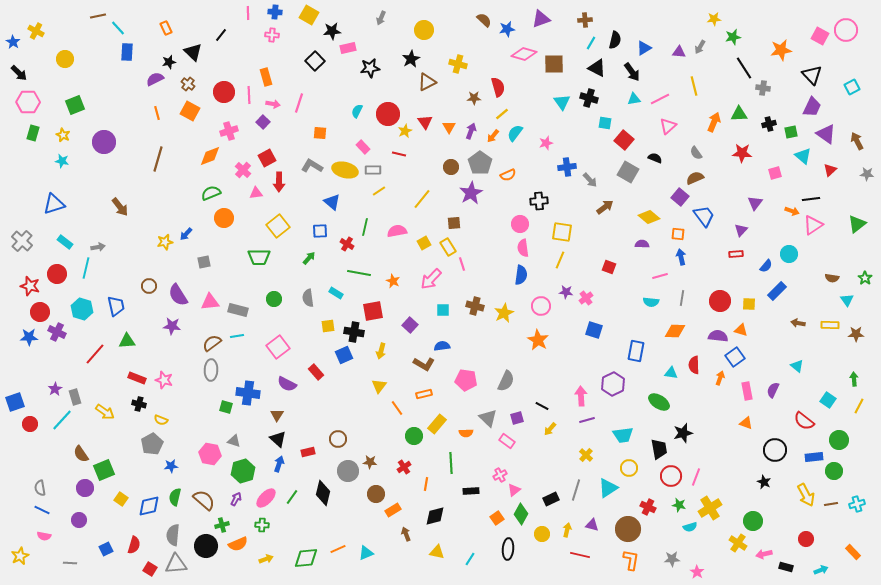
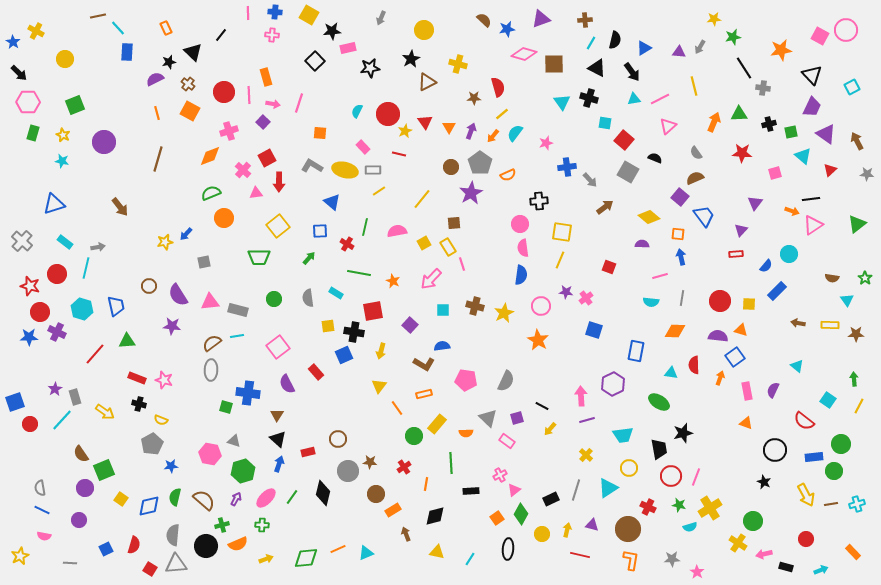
purple semicircle at (287, 384): rotated 36 degrees clockwise
green circle at (839, 440): moved 2 px right, 4 px down
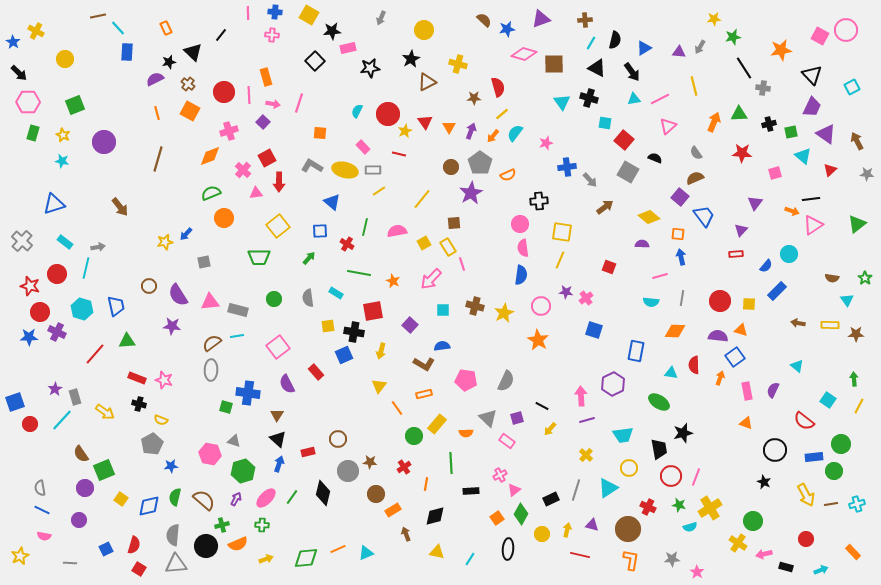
red square at (150, 569): moved 11 px left
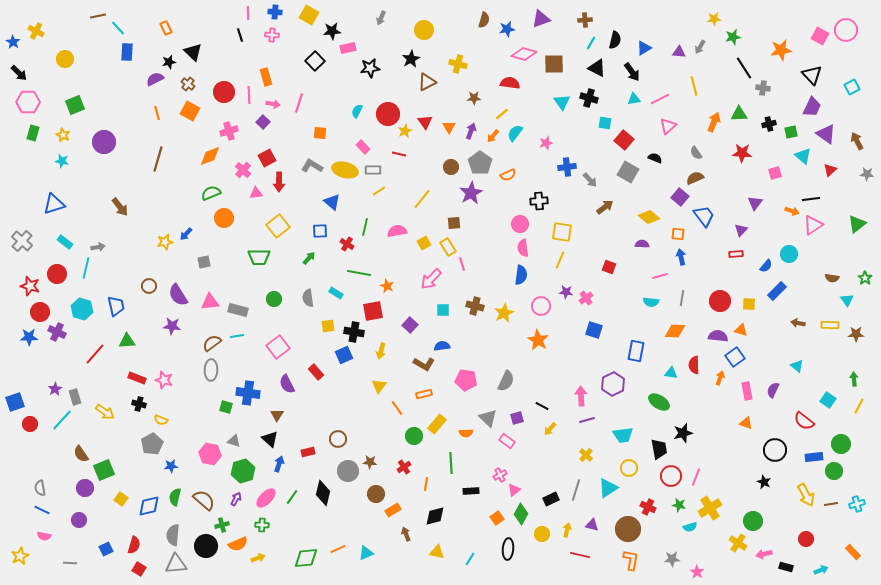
brown semicircle at (484, 20): rotated 63 degrees clockwise
black line at (221, 35): moved 19 px right; rotated 56 degrees counterclockwise
red semicircle at (498, 87): moved 12 px right, 4 px up; rotated 66 degrees counterclockwise
orange star at (393, 281): moved 6 px left, 5 px down
black triangle at (278, 439): moved 8 px left
yellow arrow at (266, 559): moved 8 px left, 1 px up
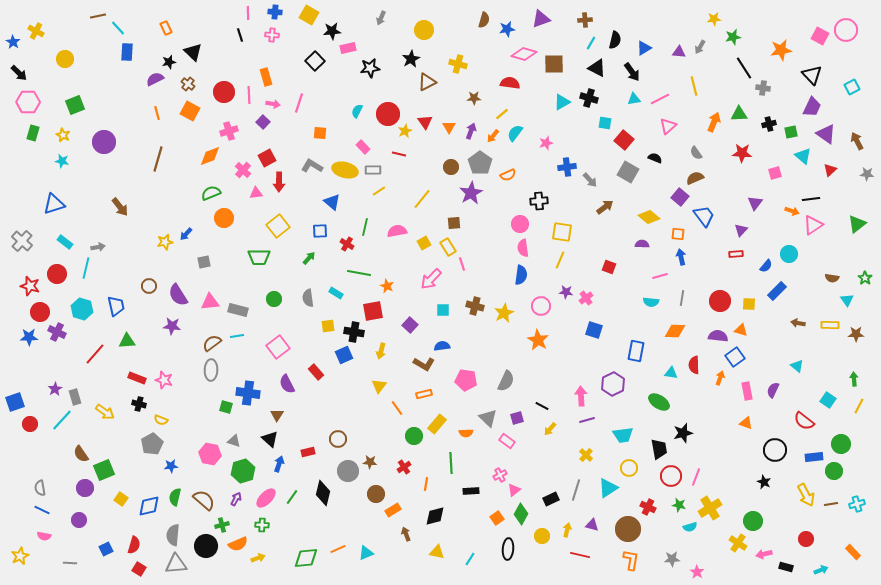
cyan triangle at (562, 102): rotated 36 degrees clockwise
yellow circle at (542, 534): moved 2 px down
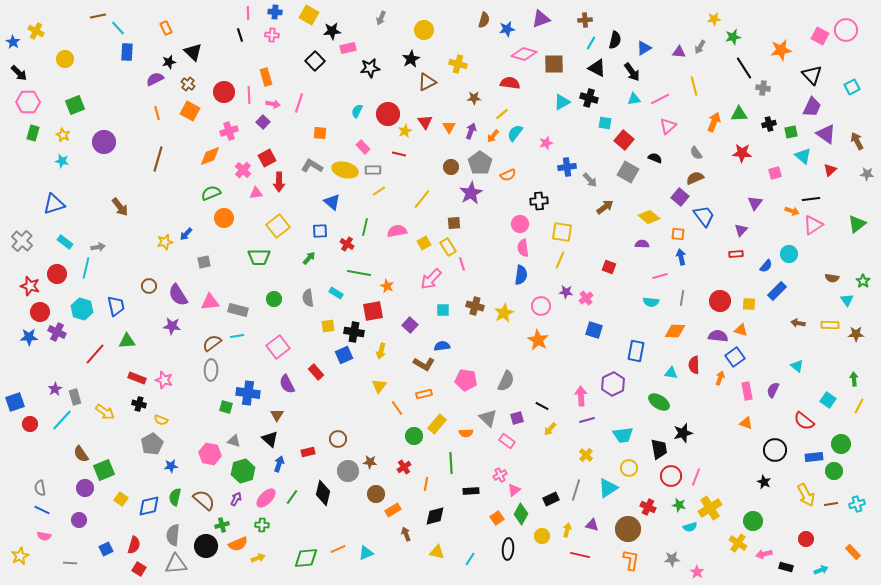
green star at (865, 278): moved 2 px left, 3 px down
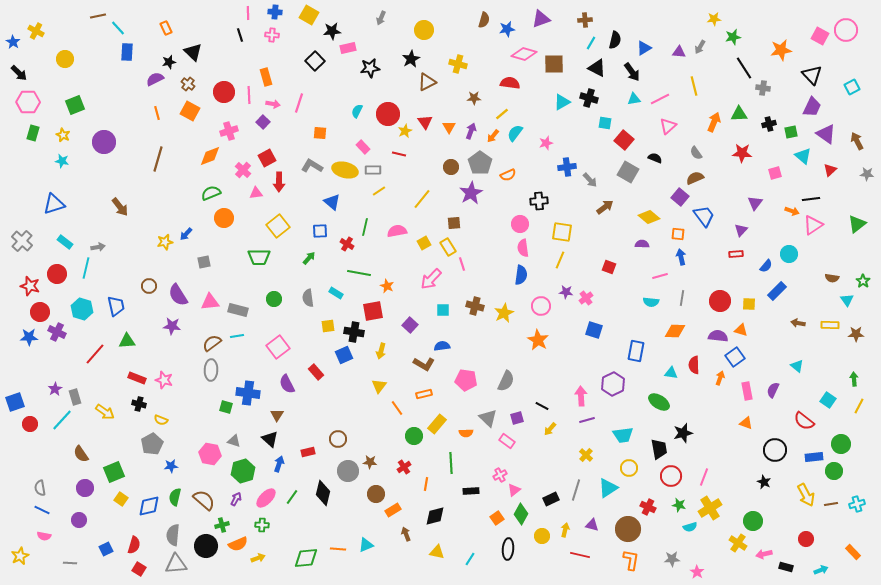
green square at (104, 470): moved 10 px right, 2 px down
pink line at (696, 477): moved 8 px right
yellow arrow at (567, 530): moved 2 px left
orange line at (338, 549): rotated 28 degrees clockwise
cyan triangle at (366, 553): moved 8 px up
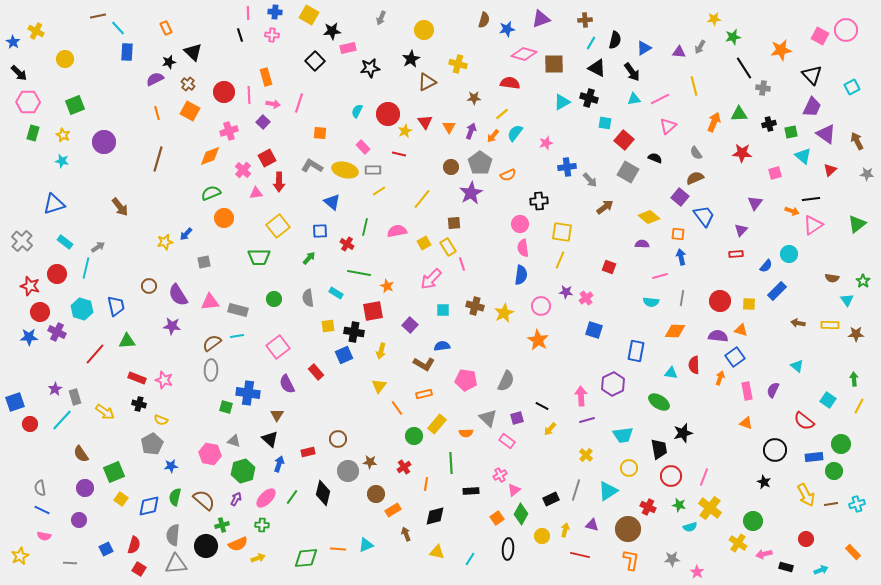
gray arrow at (98, 247): rotated 24 degrees counterclockwise
cyan triangle at (608, 488): moved 3 px down
yellow cross at (710, 508): rotated 20 degrees counterclockwise
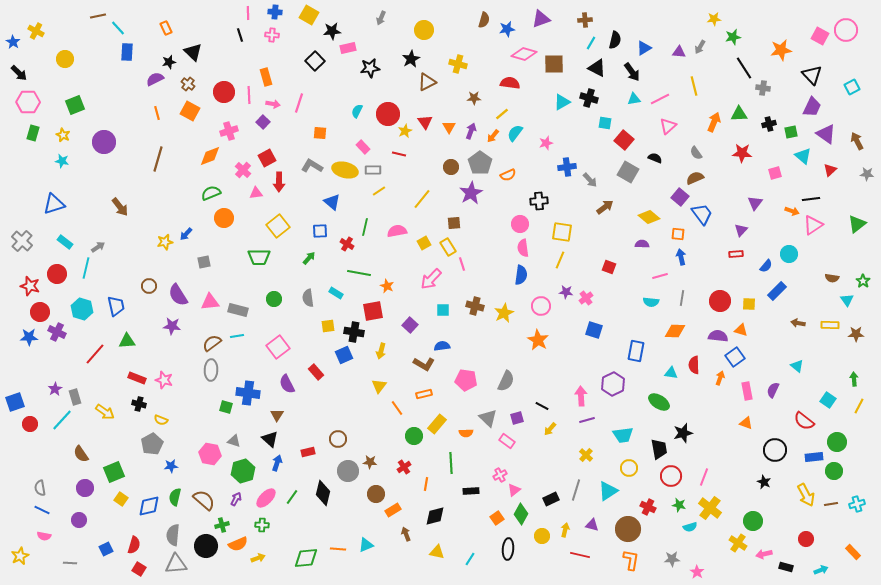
blue trapezoid at (704, 216): moved 2 px left, 2 px up
green circle at (841, 444): moved 4 px left, 2 px up
blue arrow at (279, 464): moved 2 px left, 1 px up
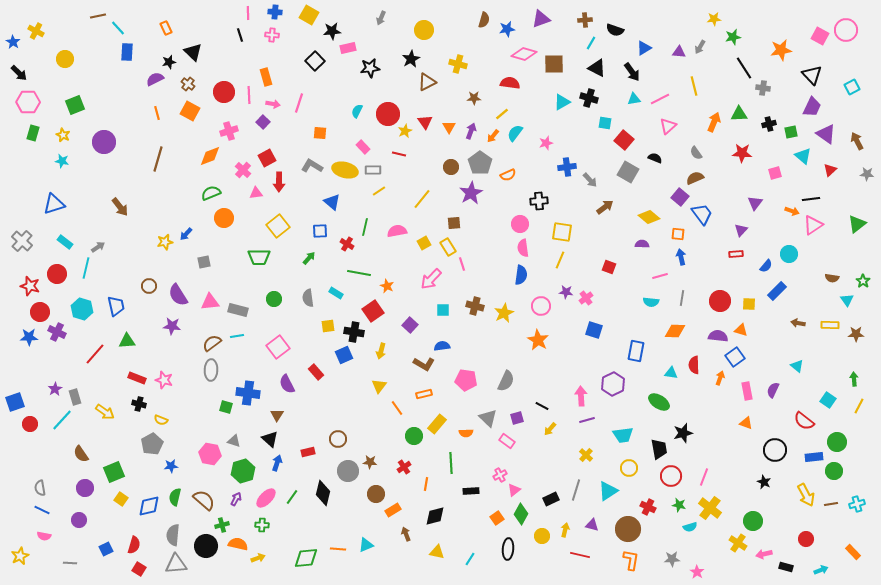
black semicircle at (615, 40): moved 10 px up; rotated 96 degrees clockwise
red square at (373, 311): rotated 25 degrees counterclockwise
orange semicircle at (238, 544): rotated 144 degrees counterclockwise
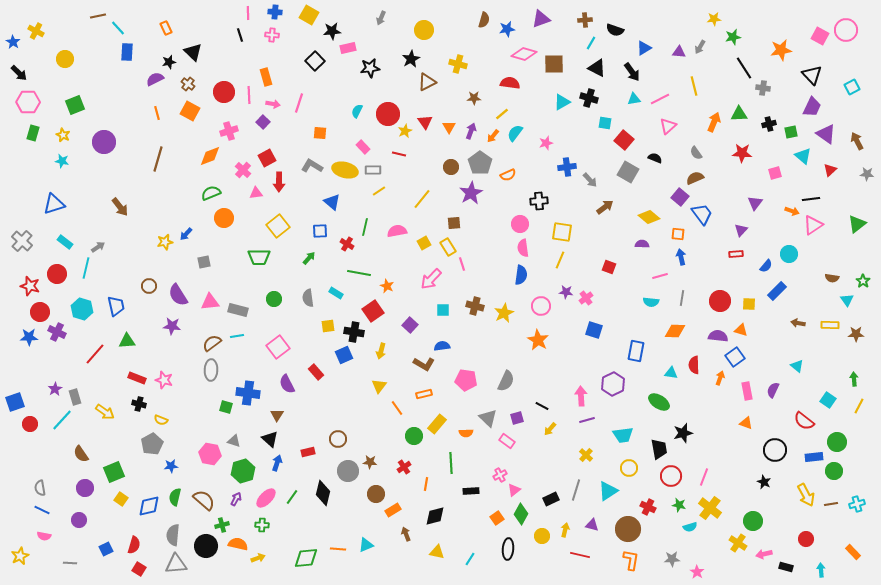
cyan arrow at (821, 570): rotated 72 degrees counterclockwise
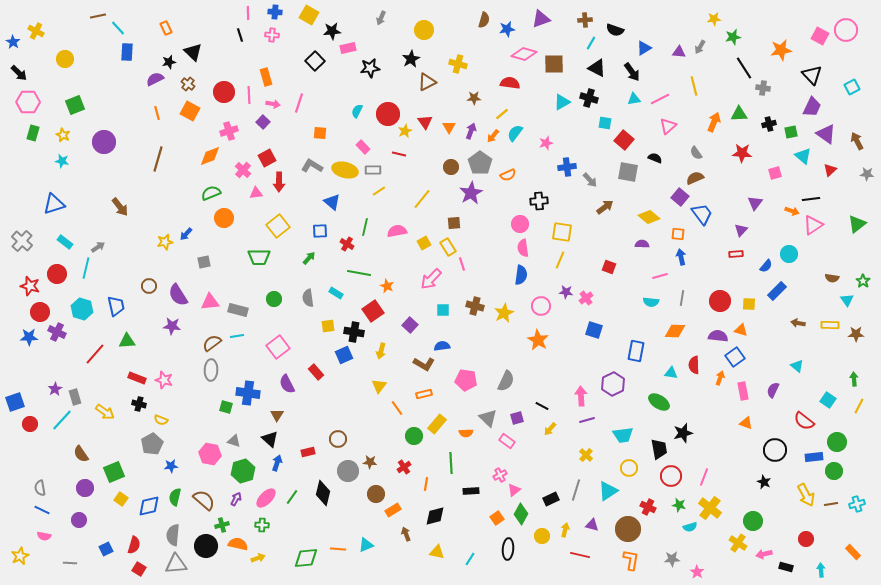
gray square at (628, 172): rotated 20 degrees counterclockwise
pink rectangle at (747, 391): moved 4 px left
